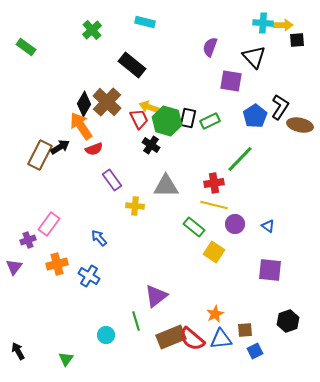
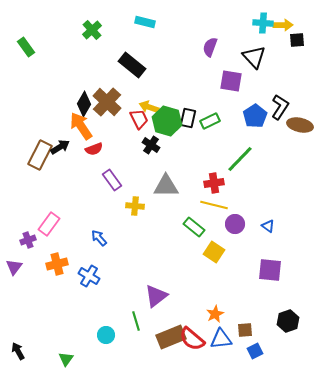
green rectangle at (26, 47): rotated 18 degrees clockwise
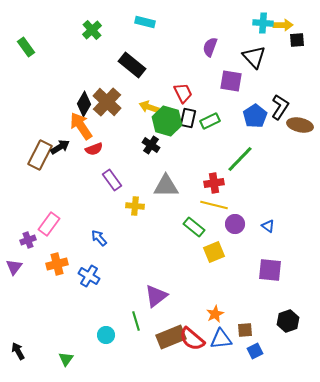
red trapezoid at (139, 119): moved 44 px right, 26 px up
yellow square at (214, 252): rotated 35 degrees clockwise
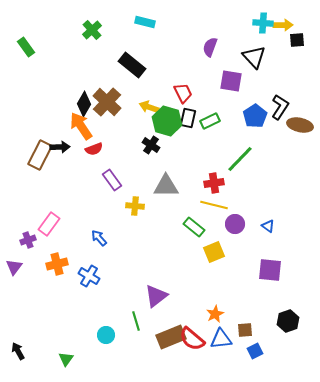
black arrow at (60, 147): rotated 30 degrees clockwise
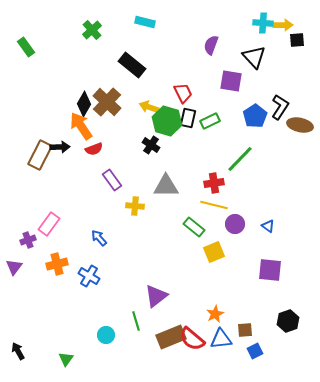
purple semicircle at (210, 47): moved 1 px right, 2 px up
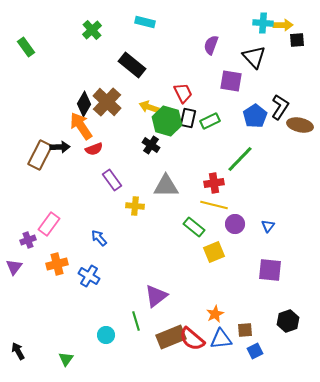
blue triangle at (268, 226): rotated 32 degrees clockwise
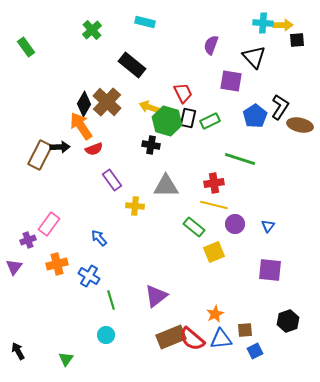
black cross at (151, 145): rotated 24 degrees counterclockwise
green line at (240, 159): rotated 64 degrees clockwise
green line at (136, 321): moved 25 px left, 21 px up
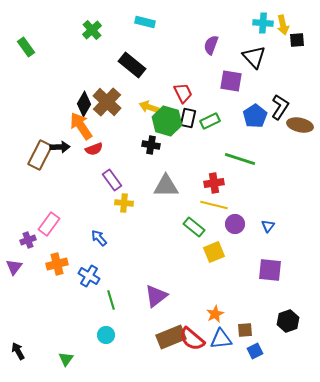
yellow arrow at (283, 25): rotated 78 degrees clockwise
yellow cross at (135, 206): moved 11 px left, 3 px up
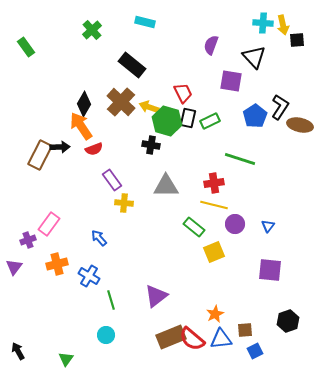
brown cross at (107, 102): moved 14 px right
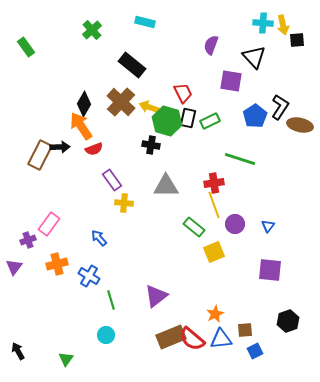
yellow line at (214, 205): rotated 56 degrees clockwise
